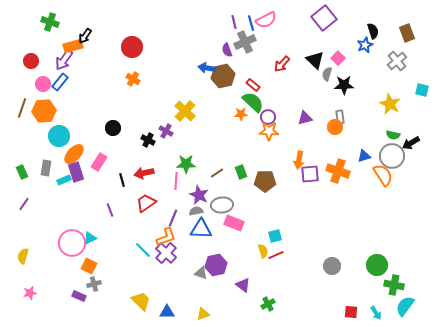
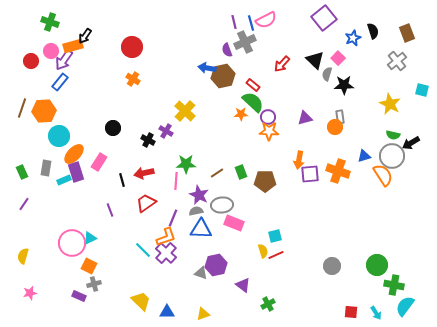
blue star at (365, 45): moved 12 px left, 7 px up
pink circle at (43, 84): moved 8 px right, 33 px up
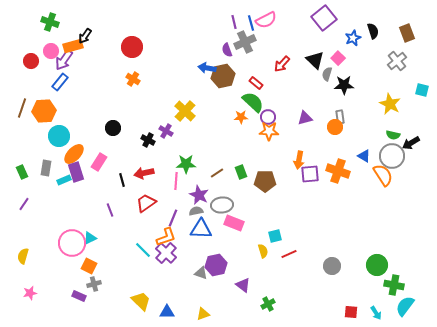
red rectangle at (253, 85): moved 3 px right, 2 px up
orange star at (241, 114): moved 3 px down
blue triangle at (364, 156): rotated 48 degrees clockwise
red line at (276, 255): moved 13 px right, 1 px up
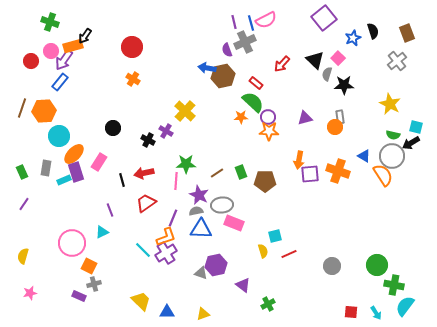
cyan square at (422, 90): moved 6 px left, 37 px down
cyan triangle at (90, 238): moved 12 px right, 6 px up
purple cross at (166, 253): rotated 15 degrees clockwise
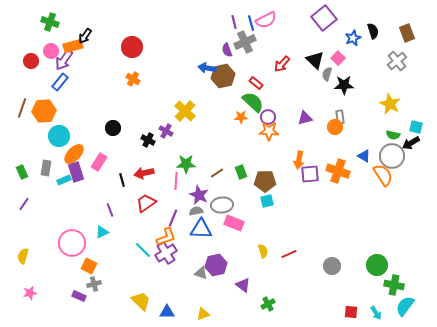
cyan square at (275, 236): moved 8 px left, 35 px up
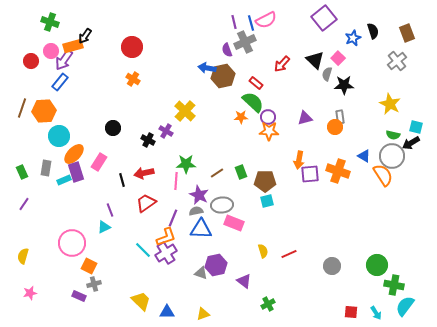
cyan triangle at (102, 232): moved 2 px right, 5 px up
purple triangle at (243, 285): moved 1 px right, 4 px up
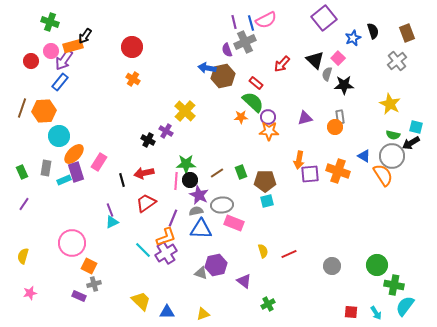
black circle at (113, 128): moved 77 px right, 52 px down
cyan triangle at (104, 227): moved 8 px right, 5 px up
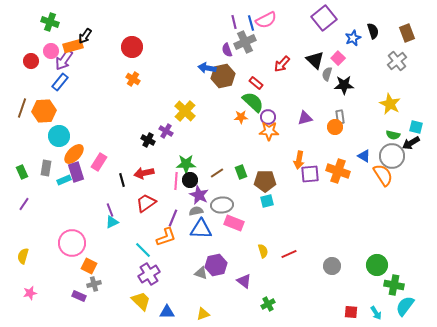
purple cross at (166, 253): moved 17 px left, 21 px down
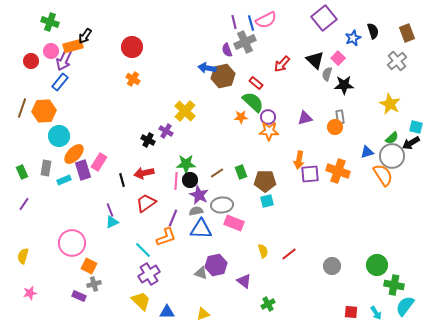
purple arrow at (64, 60): rotated 10 degrees counterclockwise
green semicircle at (393, 135): moved 1 px left, 3 px down; rotated 56 degrees counterclockwise
blue triangle at (364, 156): moved 3 px right, 4 px up; rotated 48 degrees counterclockwise
purple rectangle at (76, 172): moved 7 px right, 2 px up
red line at (289, 254): rotated 14 degrees counterclockwise
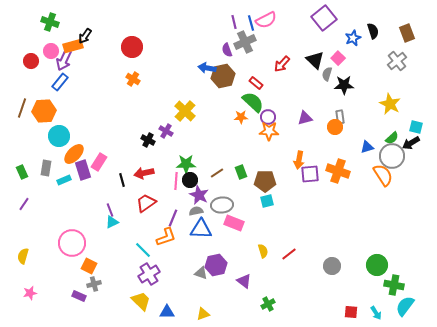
blue triangle at (367, 152): moved 5 px up
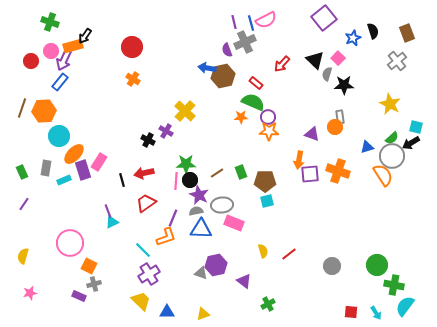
green semicircle at (253, 102): rotated 20 degrees counterclockwise
purple triangle at (305, 118): moved 7 px right, 16 px down; rotated 35 degrees clockwise
purple line at (110, 210): moved 2 px left, 1 px down
pink circle at (72, 243): moved 2 px left
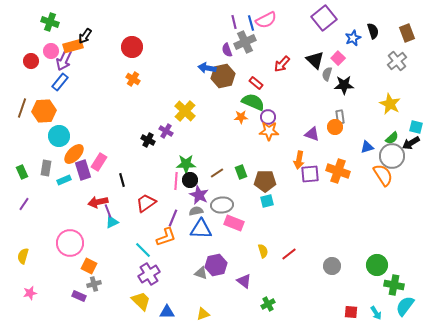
red arrow at (144, 173): moved 46 px left, 29 px down
